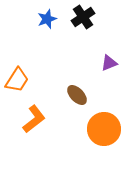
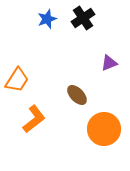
black cross: moved 1 px down
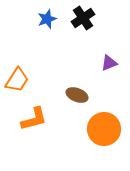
brown ellipse: rotated 25 degrees counterclockwise
orange L-shape: rotated 24 degrees clockwise
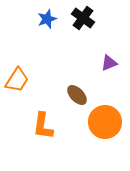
black cross: rotated 20 degrees counterclockwise
brown ellipse: rotated 25 degrees clockwise
orange L-shape: moved 9 px right, 7 px down; rotated 112 degrees clockwise
orange circle: moved 1 px right, 7 px up
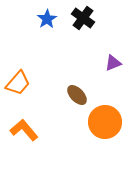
blue star: rotated 12 degrees counterclockwise
purple triangle: moved 4 px right
orange trapezoid: moved 1 px right, 3 px down; rotated 8 degrees clockwise
orange L-shape: moved 19 px left, 4 px down; rotated 132 degrees clockwise
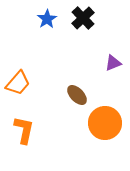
black cross: rotated 10 degrees clockwise
orange circle: moved 1 px down
orange L-shape: rotated 52 degrees clockwise
